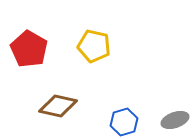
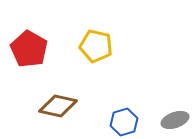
yellow pentagon: moved 2 px right
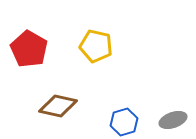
gray ellipse: moved 2 px left
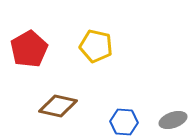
red pentagon: rotated 12 degrees clockwise
blue hexagon: rotated 20 degrees clockwise
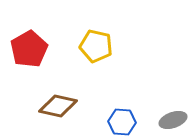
blue hexagon: moved 2 px left
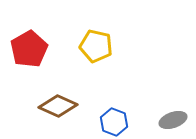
brown diamond: rotated 12 degrees clockwise
blue hexagon: moved 8 px left; rotated 16 degrees clockwise
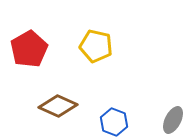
gray ellipse: rotated 44 degrees counterclockwise
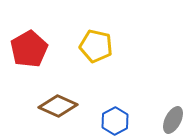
blue hexagon: moved 1 px right, 1 px up; rotated 12 degrees clockwise
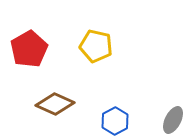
brown diamond: moved 3 px left, 2 px up
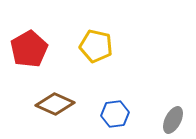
blue hexagon: moved 7 px up; rotated 20 degrees clockwise
